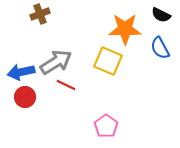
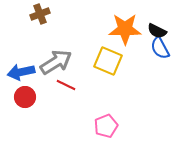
black semicircle: moved 4 px left, 16 px down
pink pentagon: rotated 15 degrees clockwise
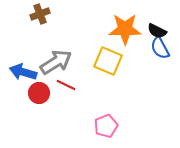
blue arrow: moved 2 px right; rotated 28 degrees clockwise
red circle: moved 14 px right, 4 px up
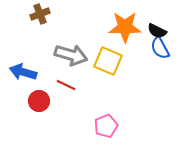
orange star: moved 2 px up
gray arrow: moved 15 px right, 7 px up; rotated 48 degrees clockwise
red circle: moved 8 px down
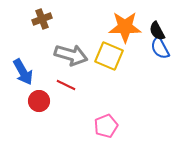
brown cross: moved 2 px right, 5 px down
black semicircle: rotated 36 degrees clockwise
yellow square: moved 1 px right, 5 px up
blue arrow: rotated 136 degrees counterclockwise
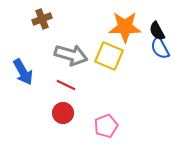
red circle: moved 24 px right, 12 px down
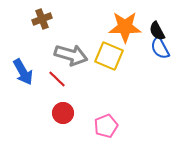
red line: moved 9 px left, 6 px up; rotated 18 degrees clockwise
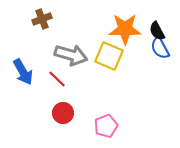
orange star: moved 2 px down
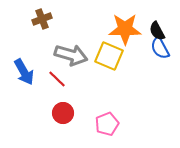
blue arrow: moved 1 px right
pink pentagon: moved 1 px right, 2 px up
